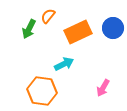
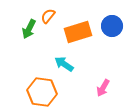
blue circle: moved 1 px left, 2 px up
orange rectangle: rotated 8 degrees clockwise
cyan arrow: rotated 120 degrees counterclockwise
orange hexagon: moved 1 px down
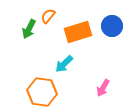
cyan arrow: rotated 78 degrees counterclockwise
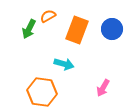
orange semicircle: rotated 21 degrees clockwise
blue circle: moved 3 px down
orange rectangle: moved 1 px left, 2 px up; rotated 52 degrees counterclockwise
cyan arrow: rotated 120 degrees counterclockwise
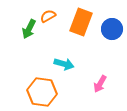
orange rectangle: moved 4 px right, 8 px up
pink arrow: moved 3 px left, 4 px up
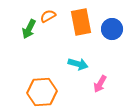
orange rectangle: rotated 32 degrees counterclockwise
cyan arrow: moved 14 px right
orange hexagon: rotated 12 degrees counterclockwise
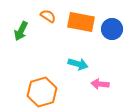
orange semicircle: rotated 63 degrees clockwise
orange rectangle: rotated 68 degrees counterclockwise
green arrow: moved 8 px left, 2 px down
pink arrow: rotated 66 degrees clockwise
orange hexagon: rotated 12 degrees counterclockwise
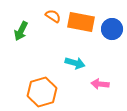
orange semicircle: moved 5 px right
cyan arrow: moved 3 px left, 1 px up
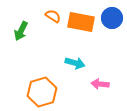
blue circle: moved 11 px up
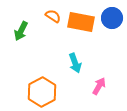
cyan arrow: rotated 54 degrees clockwise
pink arrow: moved 1 px left, 2 px down; rotated 114 degrees clockwise
orange hexagon: rotated 12 degrees counterclockwise
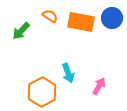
orange semicircle: moved 3 px left
green arrow: rotated 18 degrees clockwise
cyan arrow: moved 7 px left, 10 px down
